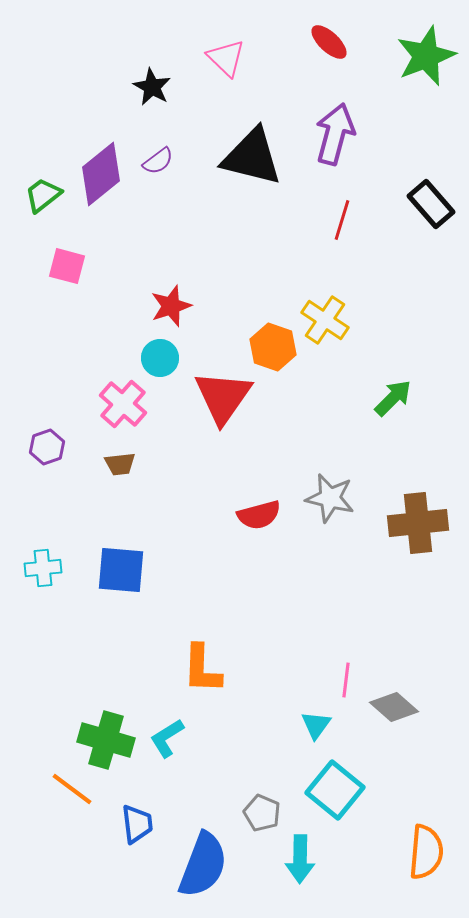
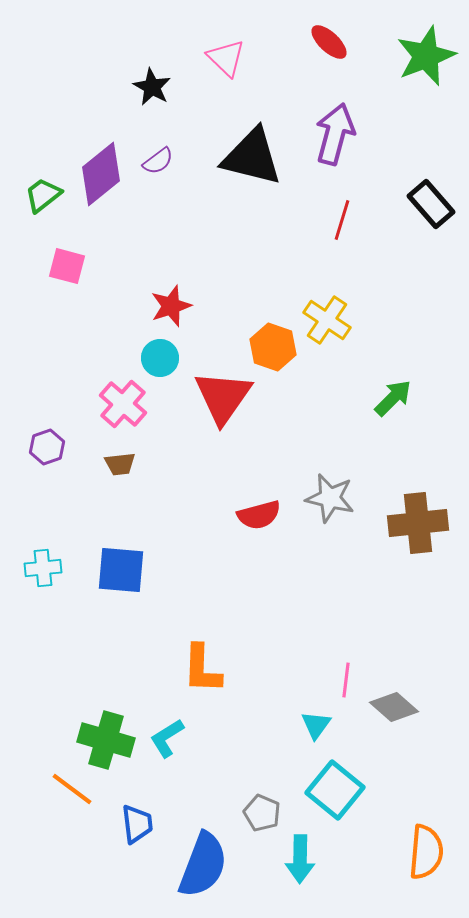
yellow cross: moved 2 px right
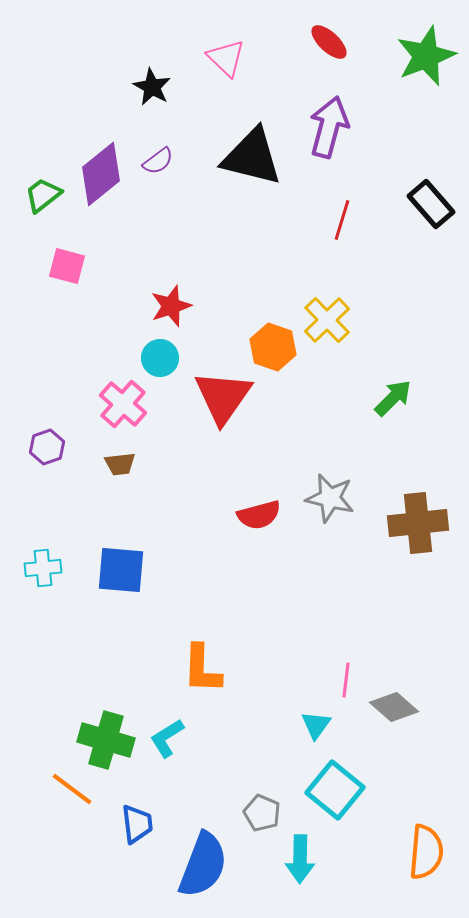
purple arrow: moved 6 px left, 7 px up
yellow cross: rotated 12 degrees clockwise
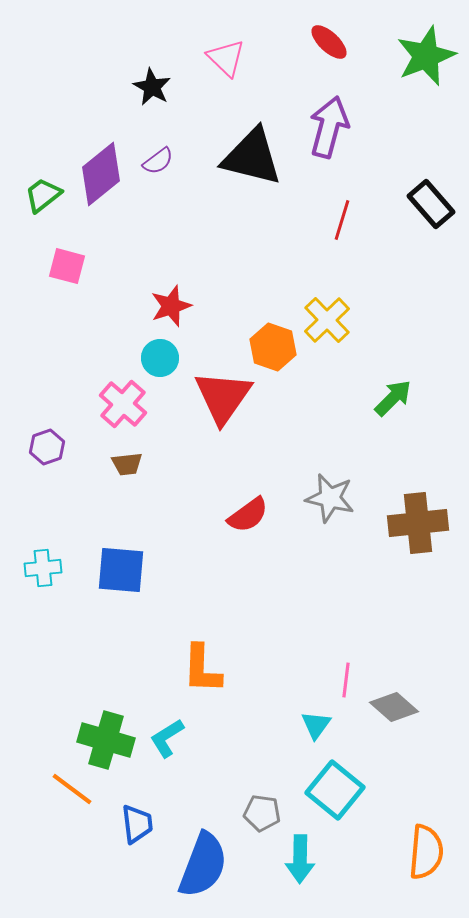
brown trapezoid: moved 7 px right
red semicircle: moved 11 px left; rotated 21 degrees counterclockwise
gray pentagon: rotated 15 degrees counterclockwise
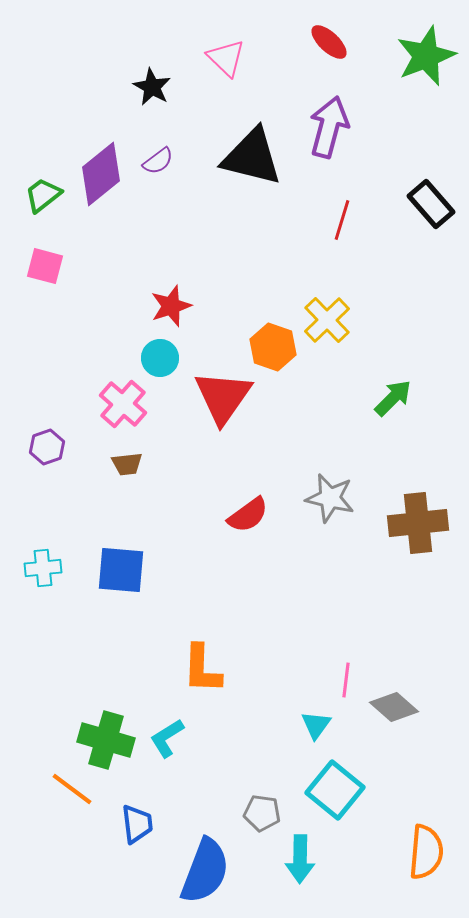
pink square: moved 22 px left
blue semicircle: moved 2 px right, 6 px down
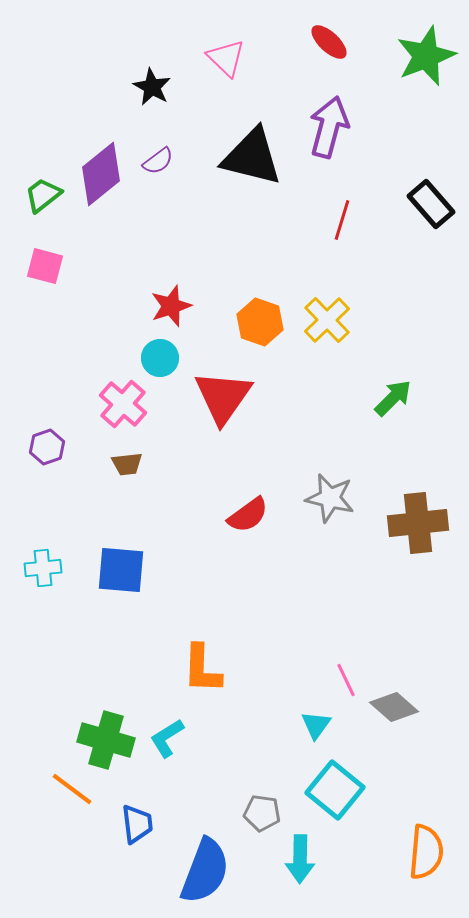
orange hexagon: moved 13 px left, 25 px up
pink line: rotated 32 degrees counterclockwise
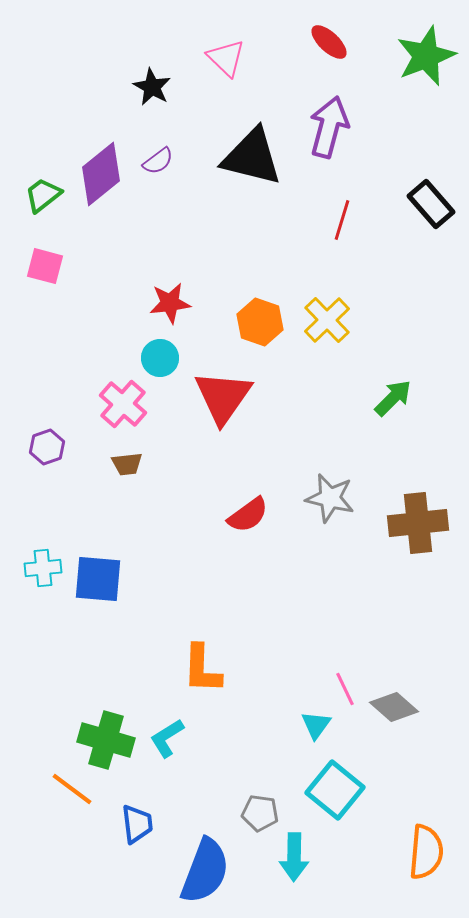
red star: moved 1 px left, 3 px up; rotated 12 degrees clockwise
blue square: moved 23 px left, 9 px down
pink line: moved 1 px left, 9 px down
gray pentagon: moved 2 px left
cyan arrow: moved 6 px left, 2 px up
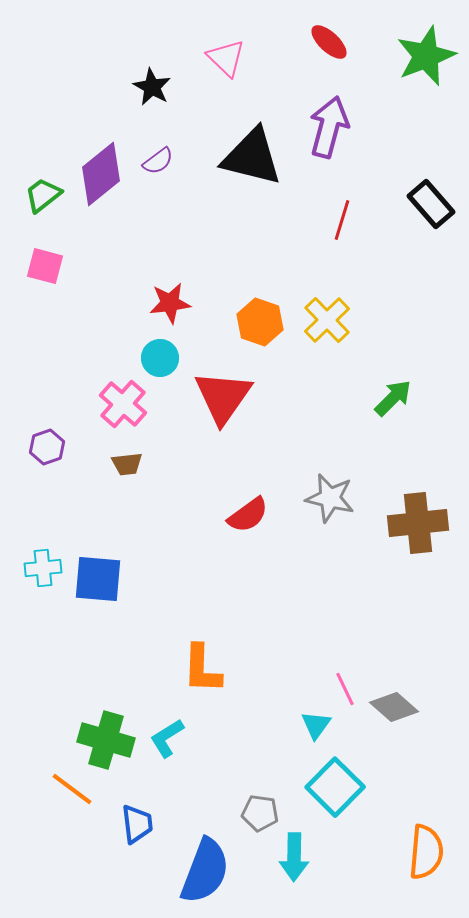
cyan square: moved 3 px up; rotated 6 degrees clockwise
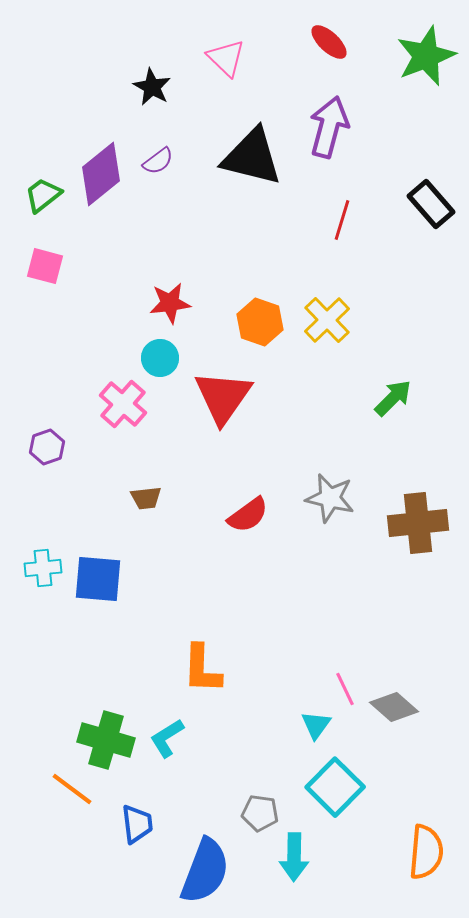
brown trapezoid: moved 19 px right, 34 px down
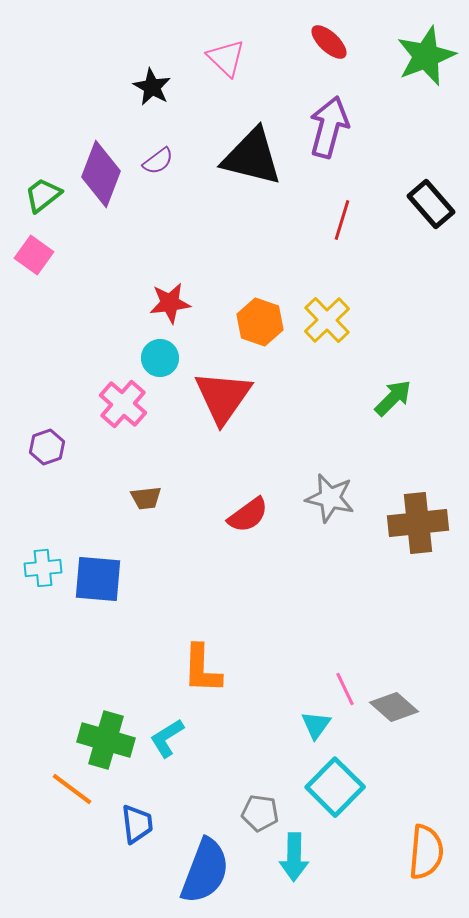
purple diamond: rotated 30 degrees counterclockwise
pink square: moved 11 px left, 11 px up; rotated 21 degrees clockwise
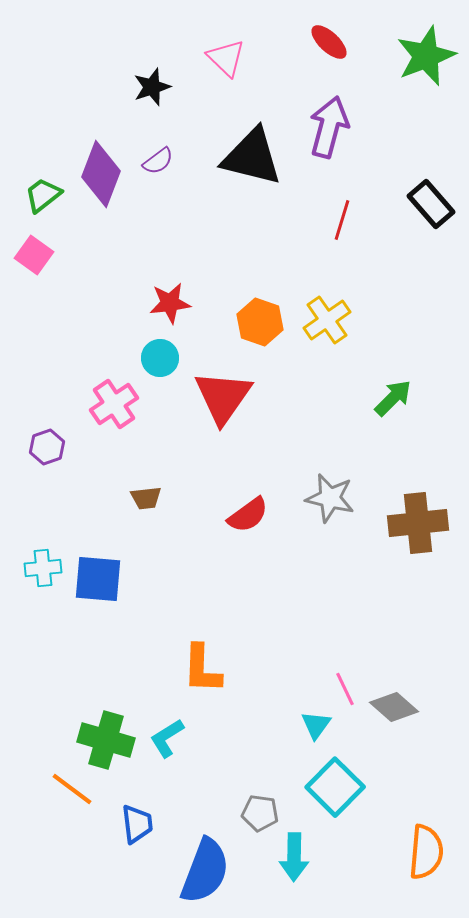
black star: rotated 24 degrees clockwise
yellow cross: rotated 9 degrees clockwise
pink cross: moved 9 px left; rotated 15 degrees clockwise
